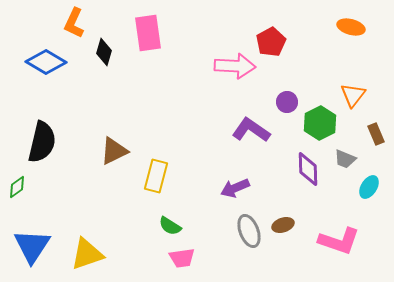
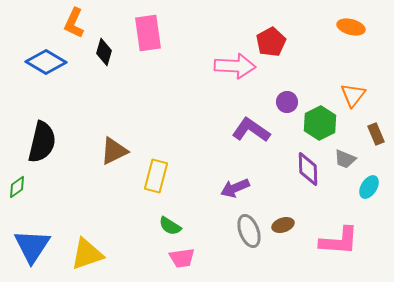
pink L-shape: rotated 15 degrees counterclockwise
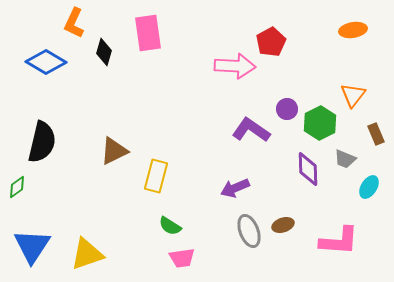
orange ellipse: moved 2 px right, 3 px down; rotated 24 degrees counterclockwise
purple circle: moved 7 px down
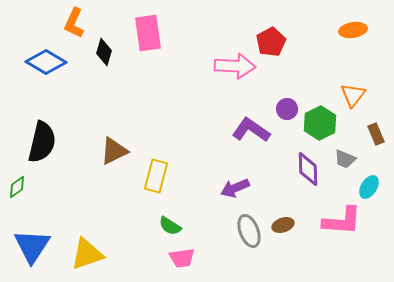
pink L-shape: moved 3 px right, 20 px up
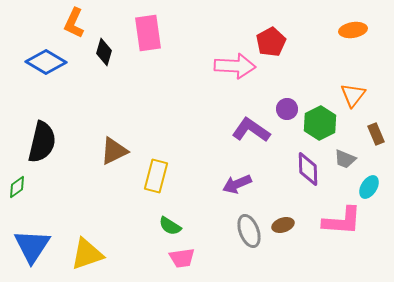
purple arrow: moved 2 px right, 4 px up
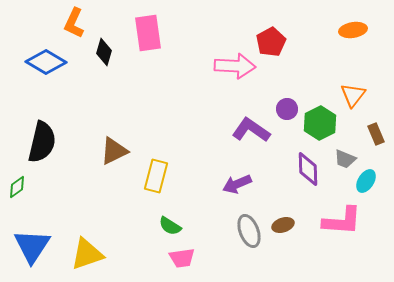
cyan ellipse: moved 3 px left, 6 px up
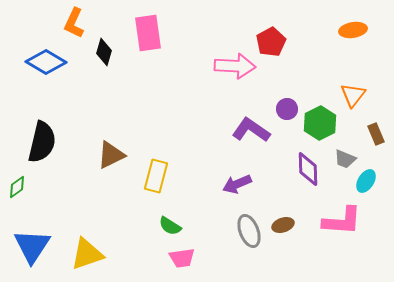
brown triangle: moved 3 px left, 4 px down
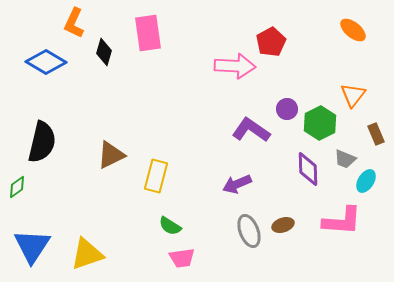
orange ellipse: rotated 48 degrees clockwise
